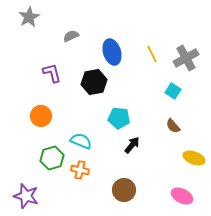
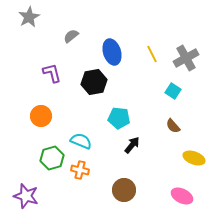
gray semicircle: rotated 14 degrees counterclockwise
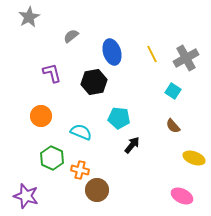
cyan semicircle: moved 9 px up
green hexagon: rotated 20 degrees counterclockwise
brown circle: moved 27 px left
